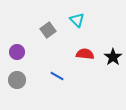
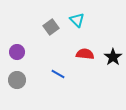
gray square: moved 3 px right, 3 px up
blue line: moved 1 px right, 2 px up
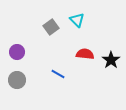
black star: moved 2 px left, 3 px down
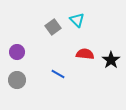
gray square: moved 2 px right
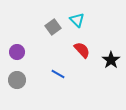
red semicircle: moved 3 px left, 4 px up; rotated 42 degrees clockwise
